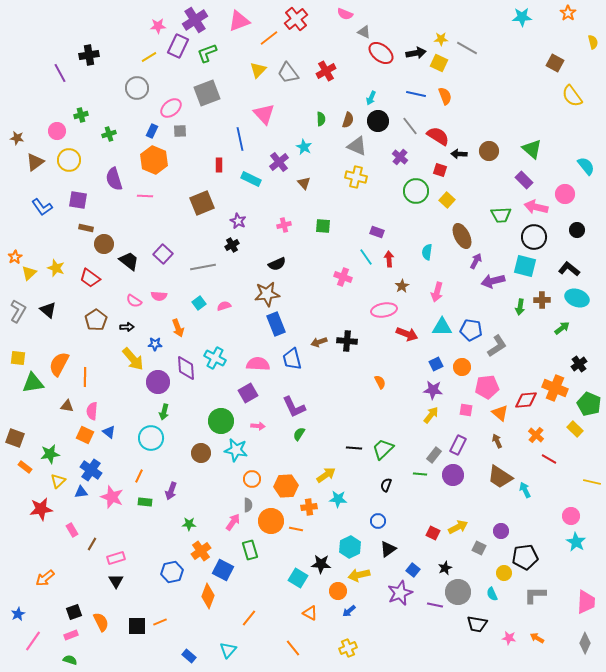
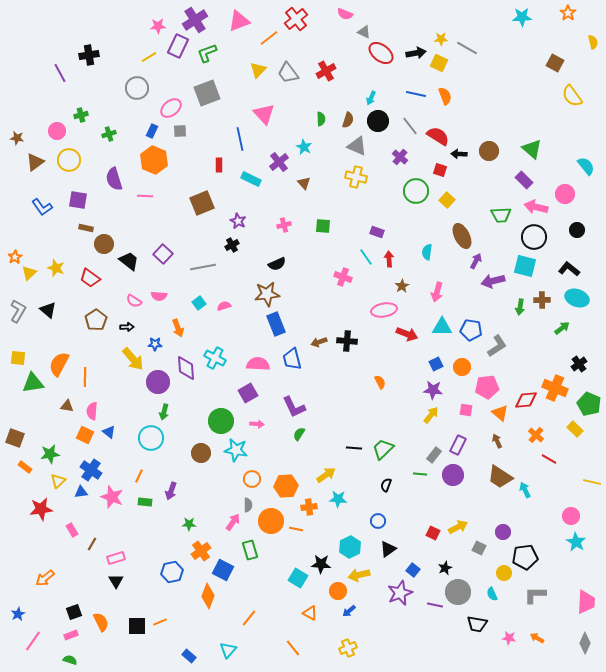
pink arrow at (258, 426): moved 1 px left, 2 px up
purple circle at (501, 531): moved 2 px right, 1 px down
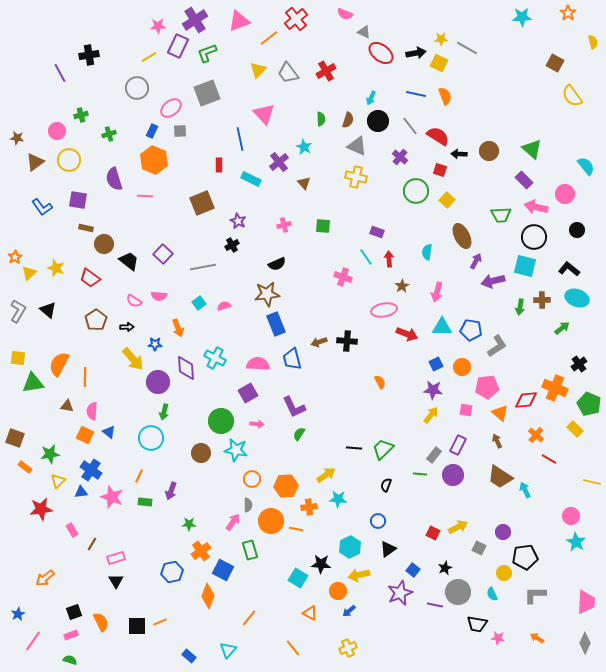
pink star at (509, 638): moved 11 px left
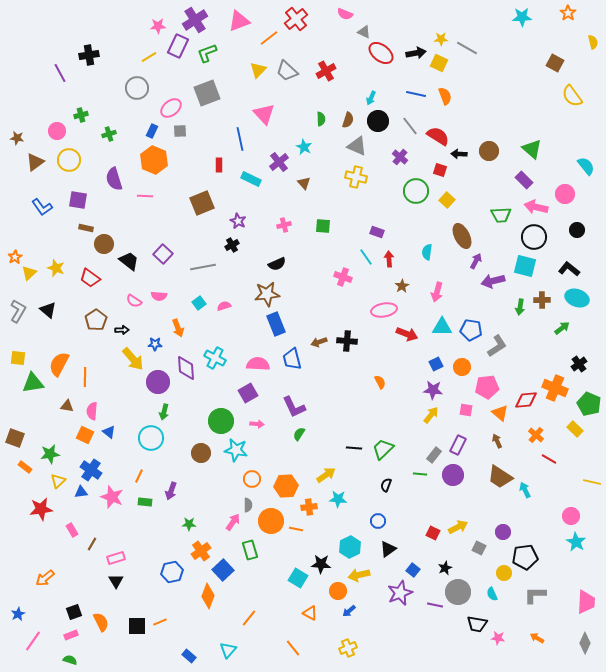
gray trapezoid at (288, 73): moved 1 px left, 2 px up; rotated 10 degrees counterclockwise
black arrow at (127, 327): moved 5 px left, 3 px down
blue square at (223, 570): rotated 20 degrees clockwise
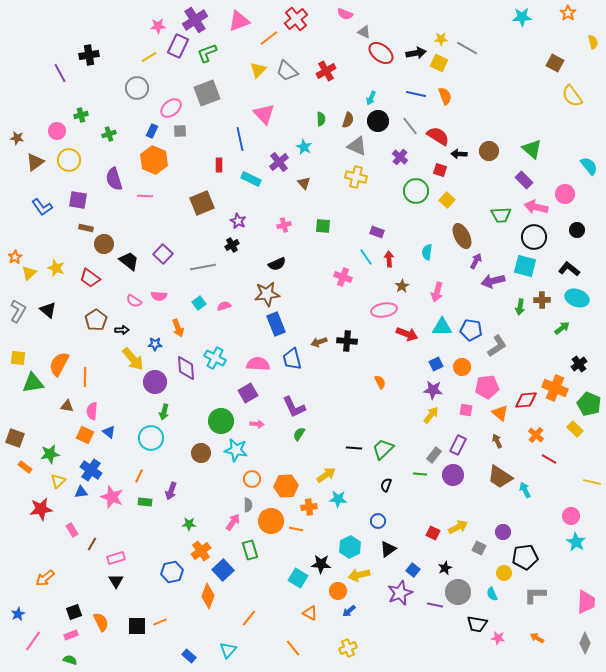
cyan semicircle at (586, 166): moved 3 px right
purple circle at (158, 382): moved 3 px left
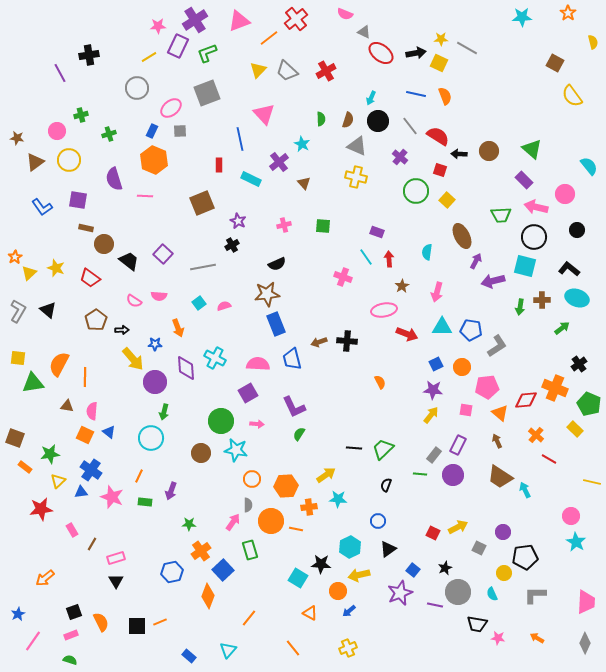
cyan star at (304, 147): moved 2 px left, 3 px up
